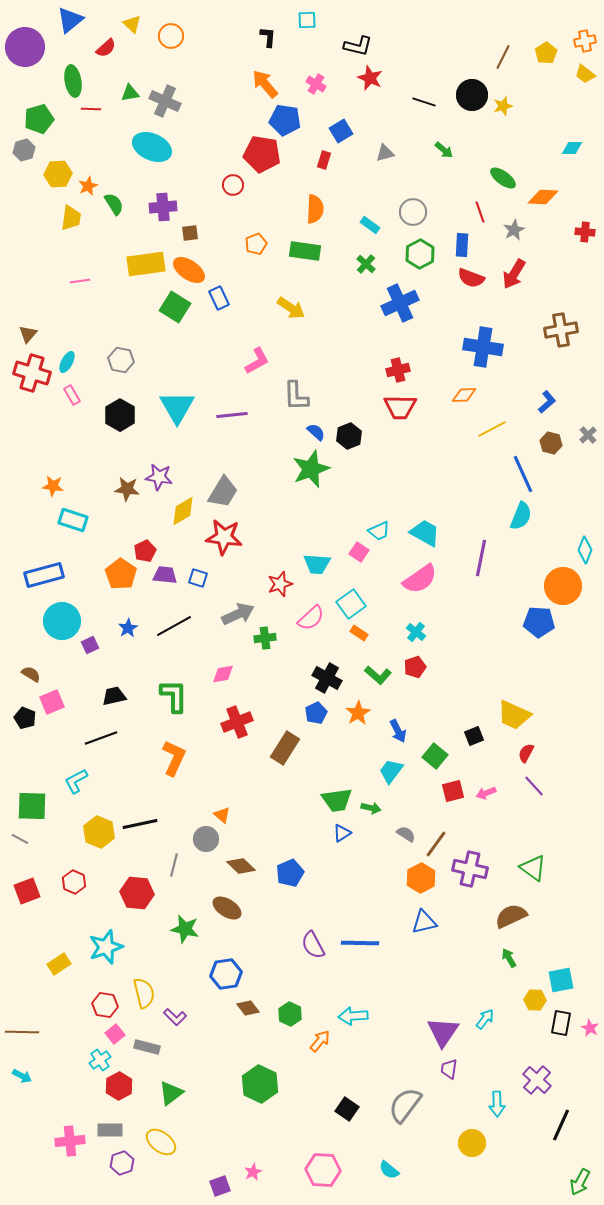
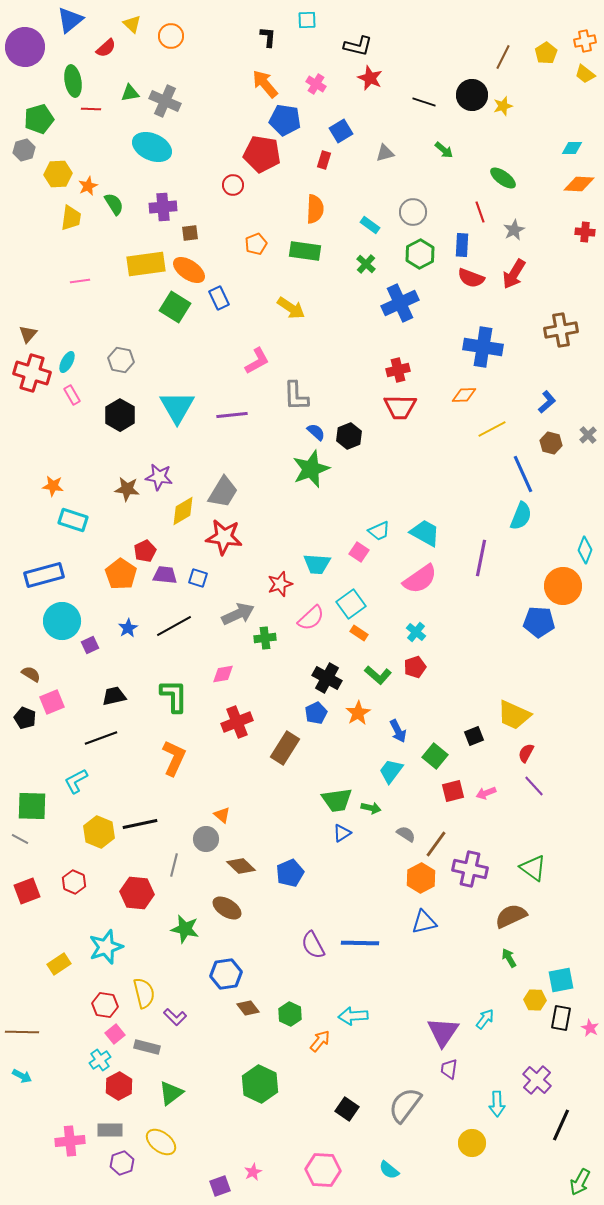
orange diamond at (543, 197): moved 36 px right, 13 px up
black rectangle at (561, 1023): moved 5 px up
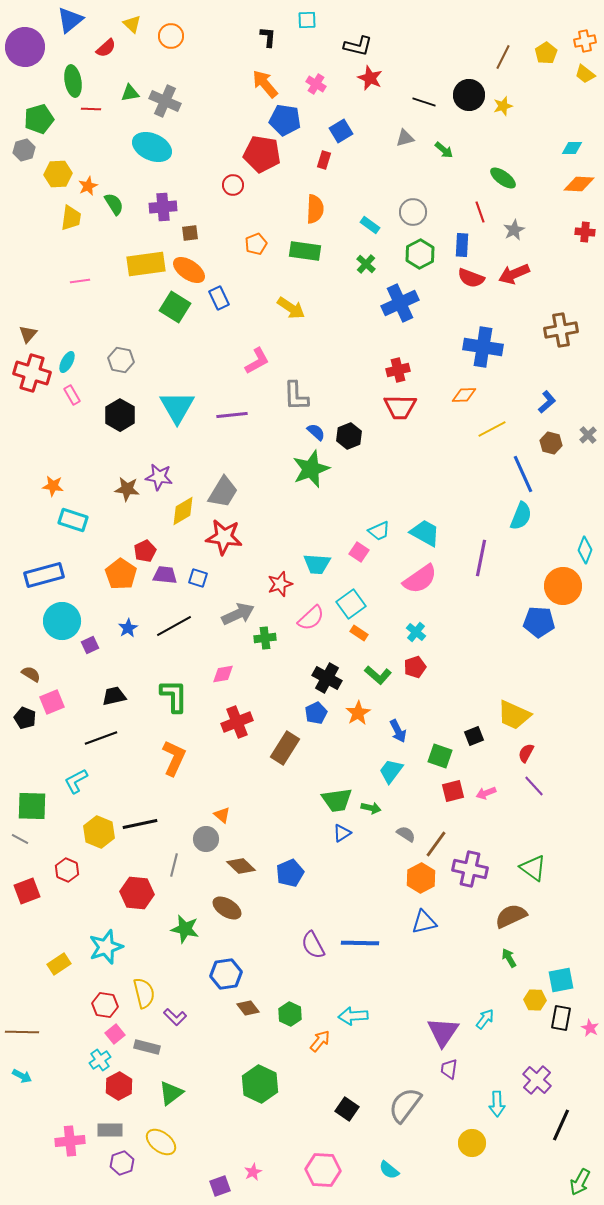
black circle at (472, 95): moved 3 px left
gray triangle at (385, 153): moved 20 px right, 15 px up
red arrow at (514, 274): rotated 36 degrees clockwise
green square at (435, 756): moved 5 px right; rotated 20 degrees counterclockwise
red hexagon at (74, 882): moved 7 px left, 12 px up
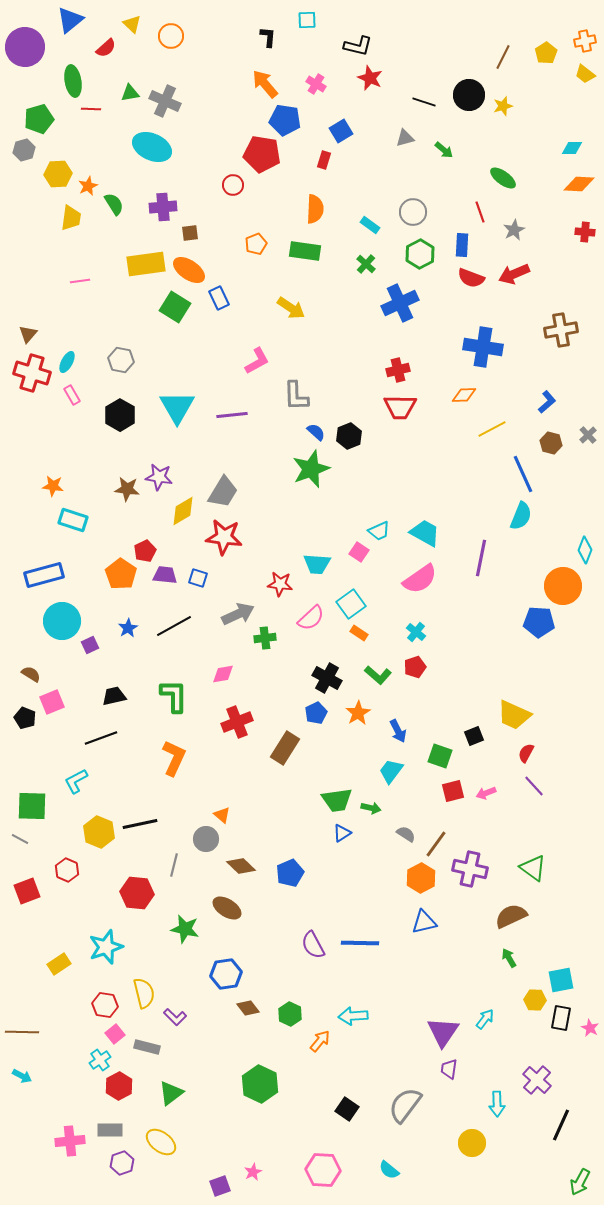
red star at (280, 584): rotated 25 degrees clockwise
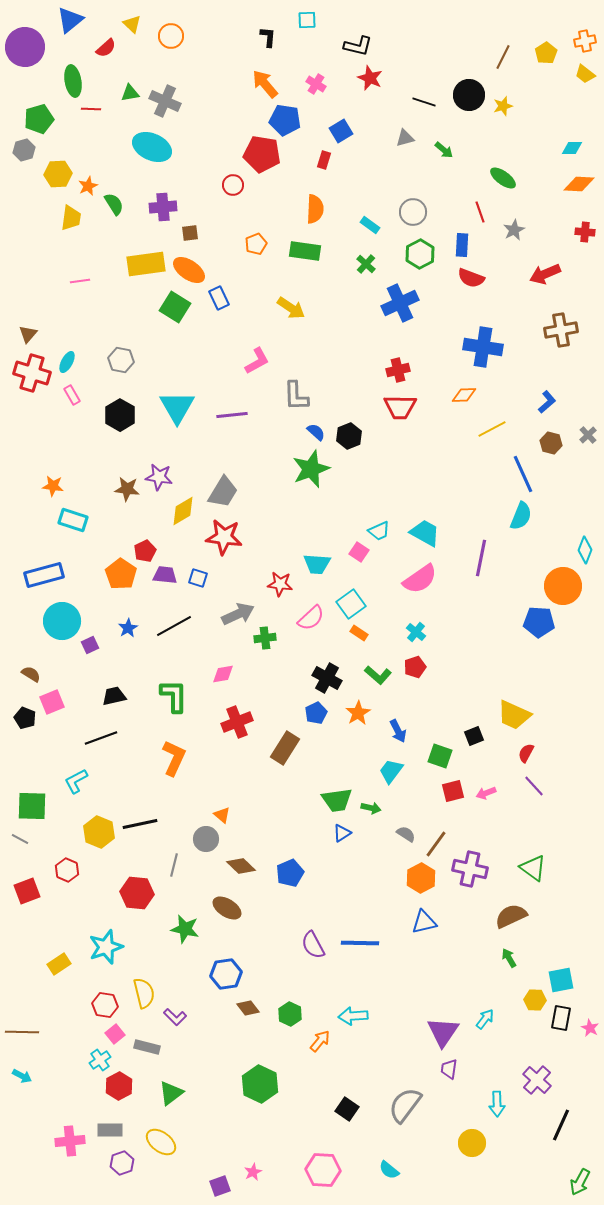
red arrow at (514, 274): moved 31 px right
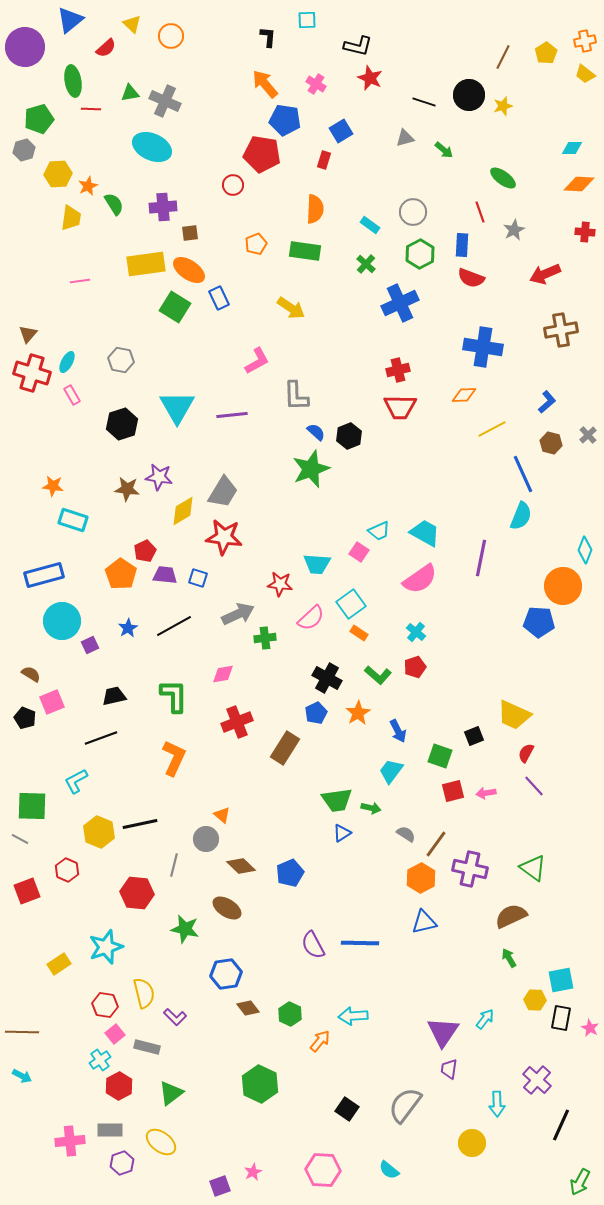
black hexagon at (120, 415): moved 2 px right, 9 px down; rotated 12 degrees clockwise
pink arrow at (486, 793): rotated 12 degrees clockwise
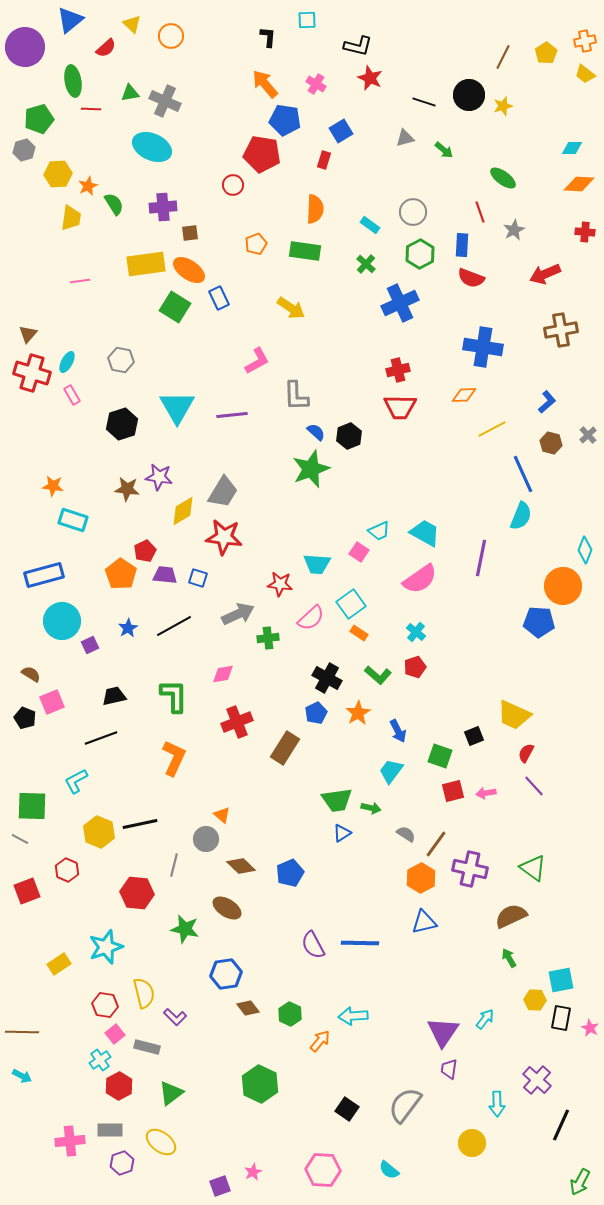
green cross at (265, 638): moved 3 px right
